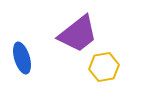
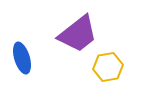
yellow hexagon: moved 4 px right
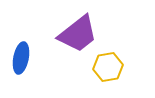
blue ellipse: moved 1 px left; rotated 28 degrees clockwise
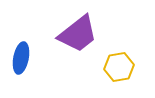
yellow hexagon: moved 11 px right
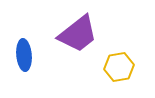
blue ellipse: moved 3 px right, 3 px up; rotated 16 degrees counterclockwise
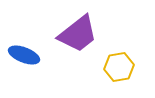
blue ellipse: rotated 64 degrees counterclockwise
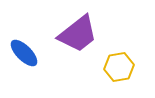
blue ellipse: moved 2 px up; rotated 24 degrees clockwise
